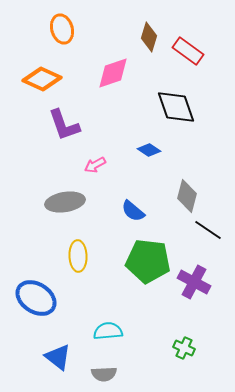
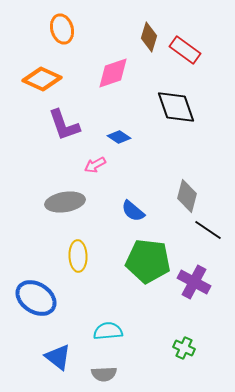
red rectangle: moved 3 px left, 1 px up
blue diamond: moved 30 px left, 13 px up
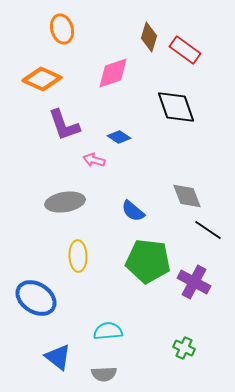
pink arrow: moved 1 px left, 5 px up; rotated 45 degrees clockwise
gray diamond: rotated 36 degrees counterclockwise
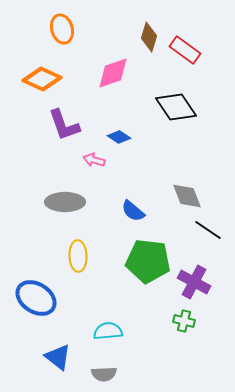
black diamond: rotated 15 degrees counterclockwise
gray ellipse: rotated 9 degrees clockwise
green cross: moved 27 px up; rotated 10 degrees counterclockwise
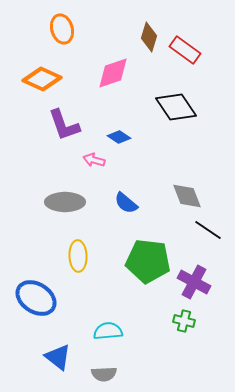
blue semicircle: moved 7 px left, 8 px up
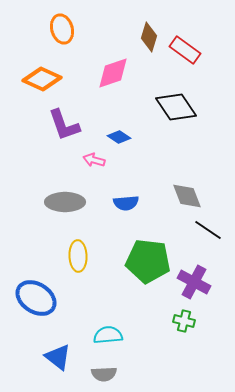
blue semicircle: rotated 45 degrees counterclockwise
cyan semicircle: moved 4 px down
